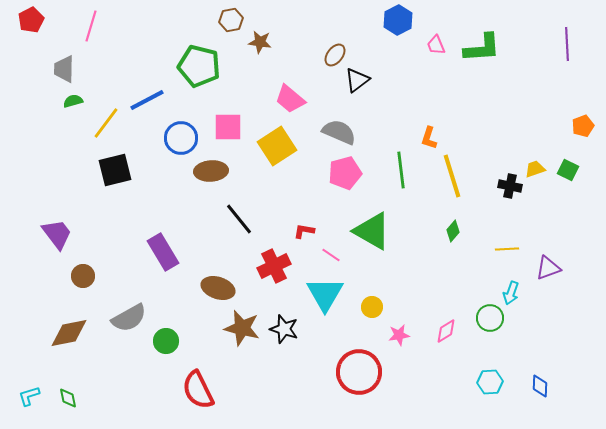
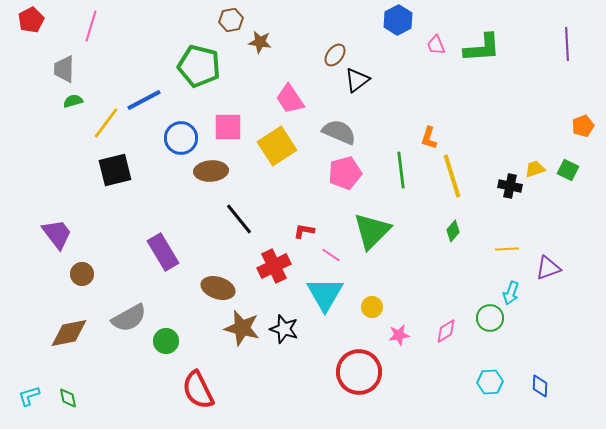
pink trapezoid at (290, 99): rotated 16 degrees clockwise
blue line at (147, 100): moved 3 px left
green triangle at (372, 231): rotated 45 degrees clockwise
brown circle at (83, 276): moved 1 px left, 2 px up
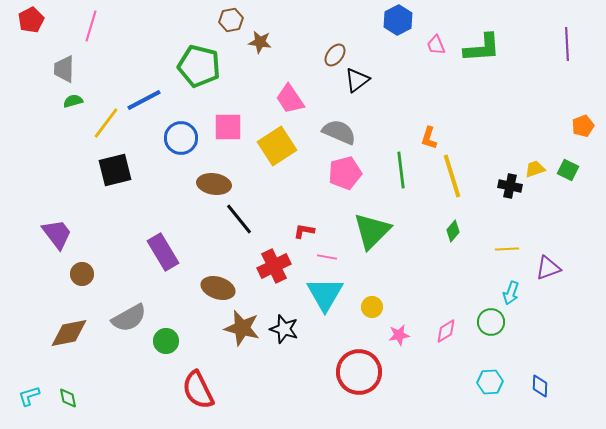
brown ellipse at (211, 171): moved 3 px right, 13 px down; rotated 12 degrees clockwise
pink line at (331, 255): moved 4 px left, 2 px down; rotated 24 degrees counterclockwise
green circle at (490, 318): moved 1 px right, 4 px down
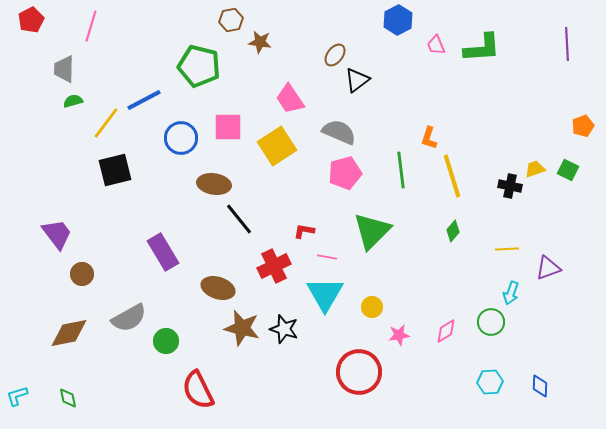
cyan L-shape at (29, 396): moved 12 px left
